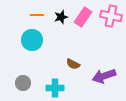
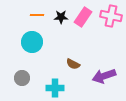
black star: rotated 16 degrees clockwise
cyan circle: moved 2 px down
gray circle: moved 1 px left, 5 px up
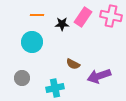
black star: moved 1 px right, 7 px down
purple arrow: moved 5 px left
cyan cross: rotated 12 degrees counterclockwise
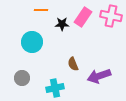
orange line: moved 4 px right, 5 px up
brown semicircle: rotated 40 degrees clockwise
